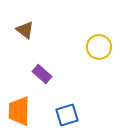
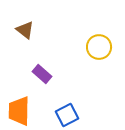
blue square: rotated 10 degrees counterclockwise
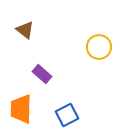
orange trapezoid: moved 2 px right, 2 px up
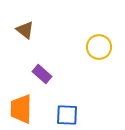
blue square: rotated 30 degrees clockwise
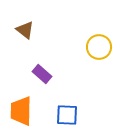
orange trapezoid: moved 2 px down
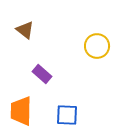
yellow circle: moved 2 px left, 1 px up
